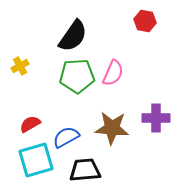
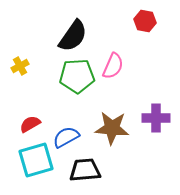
pink semicircle: moved 7 px up
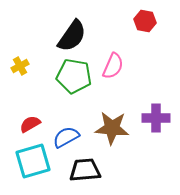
black semicircle: moved 1 px left
green pentagon: moved 3 px left; rotated 12 degrees clockwise
cyan square: moved 3 px left, 1 px down
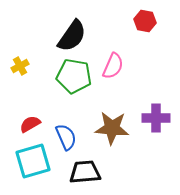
blue semicircle: rotated 96 degrees clockwise
black trapezoid: moved 2 px down
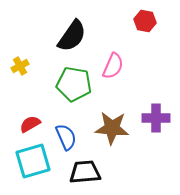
green pentagon: moved 8 px down
